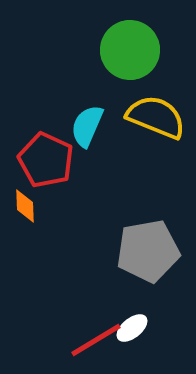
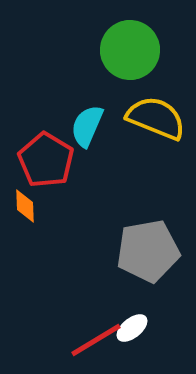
yellow semicircle: moved 1 px down
red pentagon: rotated 6 degrees clockwise
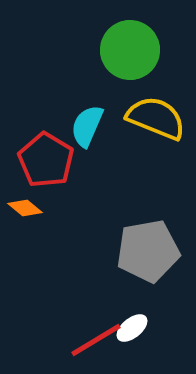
orange diamond: moved 2 px down; rotated 48 degrees counterclockwise
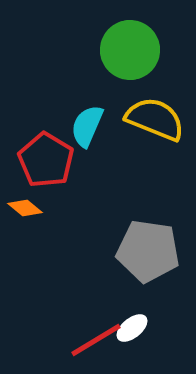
yellow semicircle: moved 1 px left, 1 px down
gray pentagon: rotated 18 degrees clockwise
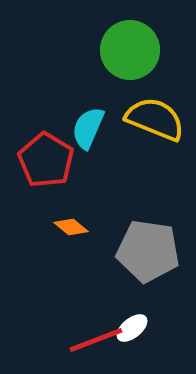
cyan semicircle: moved 1 px right, 2 px down
orange diamond: moved 46 px right, 19 px down
red line: rotated 10 degrees clockwise
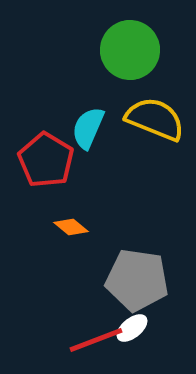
gray pentagon: moved 11 px left, 29 px down
